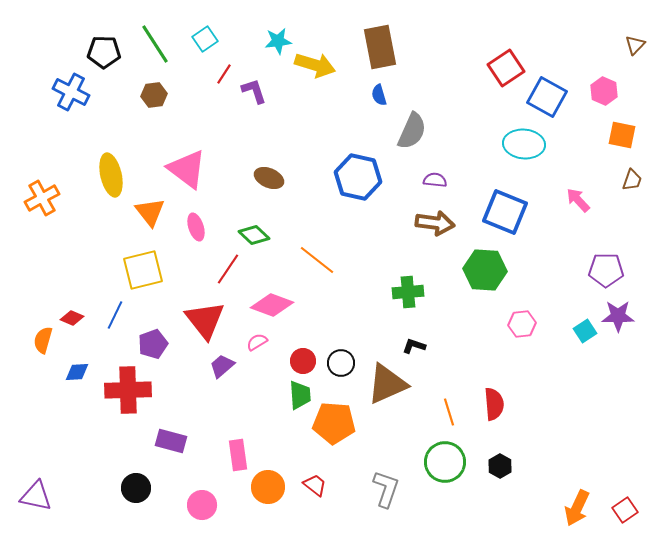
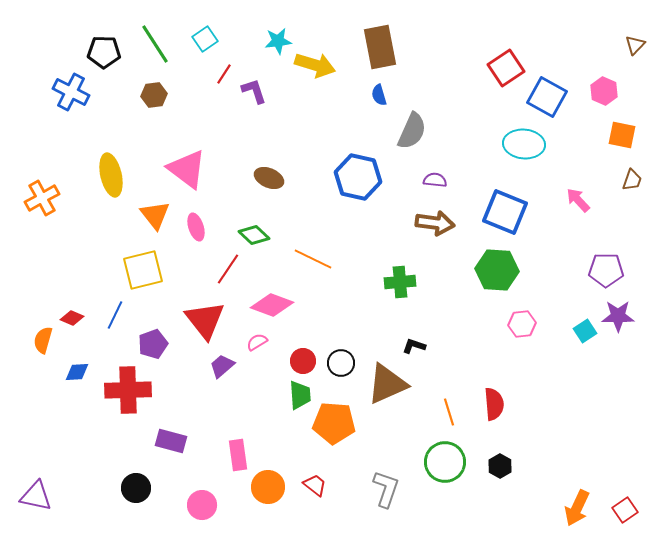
orange triangle at (150, 212): moved 5 px right, 3 px down
orange line at (317, 260): moved 4 px left, 1 px up; rotated 12 degrees counterclockwise
green hexagon at (485, 270): moved 12 px right
green cross at (408, 292): moved 8 px left, 10 px up
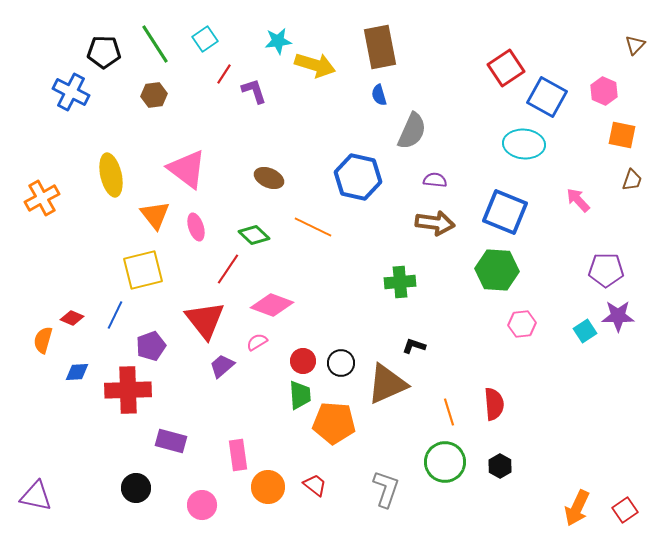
orange line at (313, 259): moved 32 px up
purple pentagon at (153, 344): moved 2 px left, 2 px down
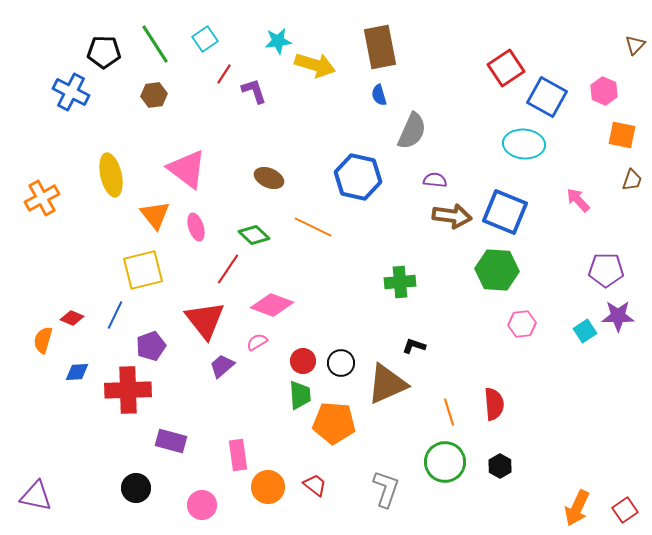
brown arrow at (435, 223): moved 17 px right, 7 px up
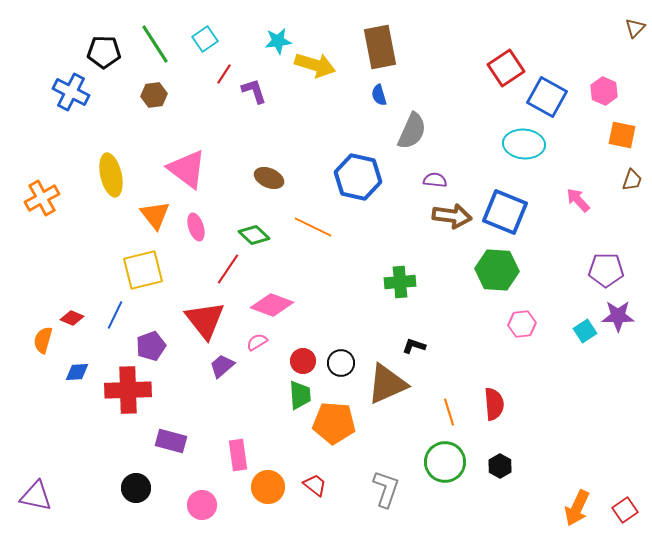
brown triangle at (635, 45): moved 17 px up
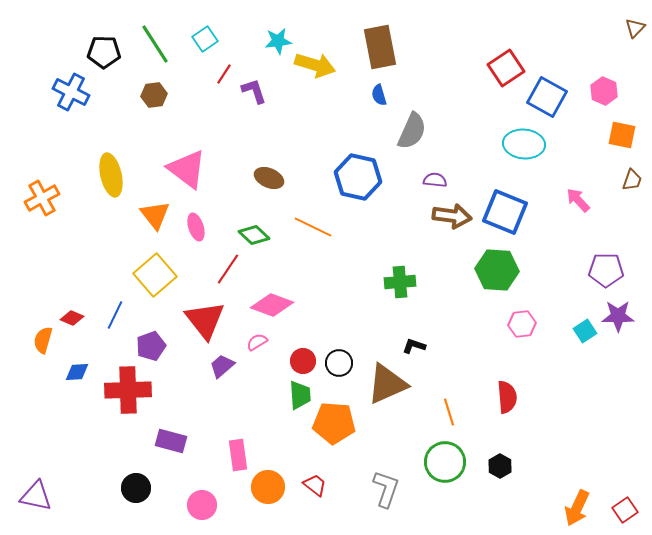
yellow square at (143, 270): moved 12 px right, 5 px down; rotated 27 degrees counterclockwise
black circle at (341, 363): moved 2 px left
red semicircle at (494, 404): moved 13 px right, 7 px up
